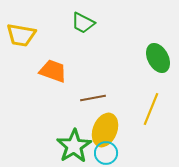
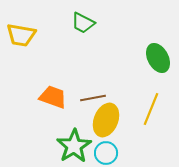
orange trapezoid: moved 26 px down
yellow ellipse: moved 1 px right, 10 px up
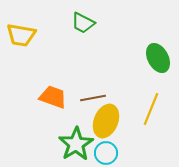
yellow ellipse: moved 1 px down
green star: moved 2 px right, 2 px up
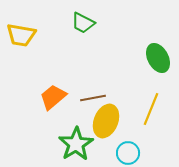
orange trapezoid: rotated 60 degrees counterclockwise
cyan circle: moved 22 px right
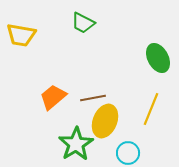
yellow ellipse: moved 1 px left
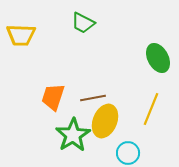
yellow trapezoid: rotated 8 degrees counterclockwise
orange trapezoid: rotated 32 degrees counterclockwise
green star: moved 3 px left, 9 px up
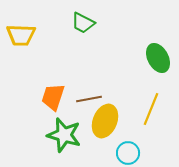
brown line: moved 4 px left, 1 px down
green star: moved 9 px left; rotated 24 degrees counterclockwise
